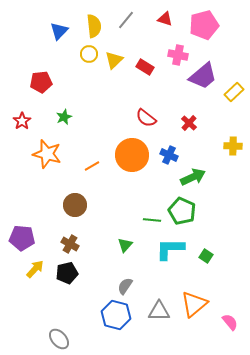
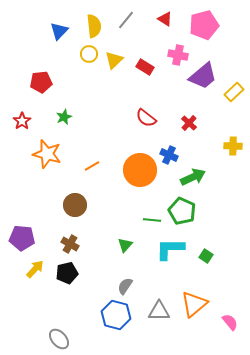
red triangle: rotated 14 degrees clockwise
orange circle: moved 8 px right, 15 px down
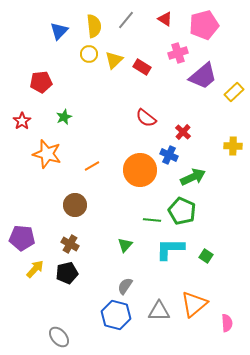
pink cross: moved 2 px up; rotated 30 degrees counterclockwise
red rectangle: moved 3 px left
red cross: moved 6 px left, 9 px down
pink semicircle: moved 3 px left, 1 px down; rotated 36 degrees clockwise
gray ellipse: moved 2 px up
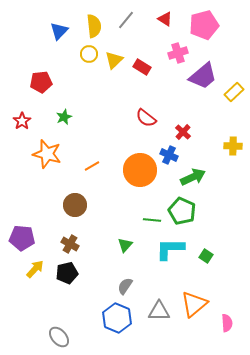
blue hexagon: moved 1 px right, 3 px down; rotated 8 degrees clockwise
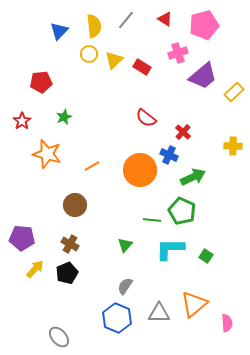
black pentagon: rotated 10 degrees counterclockwise
gray triangle: moved 2 px down
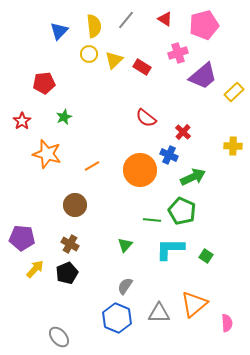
red pentagon: moved 3 px right, 1 px down
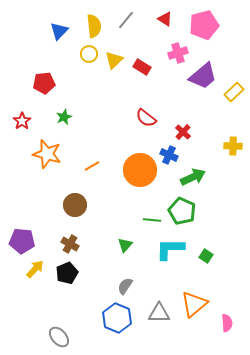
purple pentagon: moved 3 px down
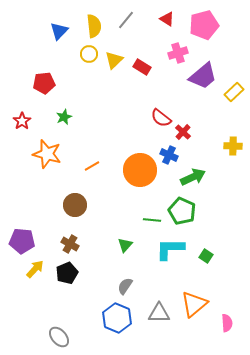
red triangle: moved 2 px right
red semicircle: moved 15 px right
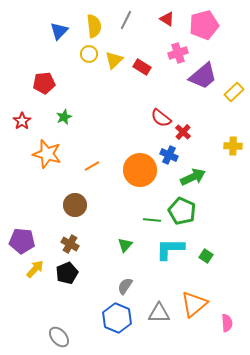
gray line: rotated 12 degrees counterclockwise
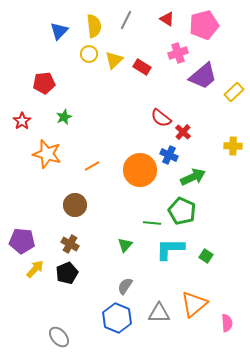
green line: moved 3 px down
